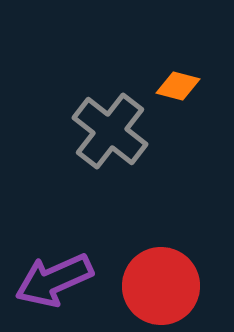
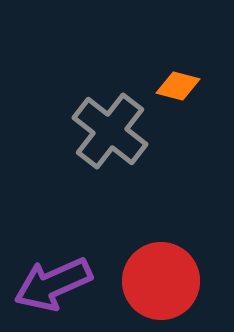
purple arrow: moved 1 px left, 4 px down
red circle: moved 5 px up
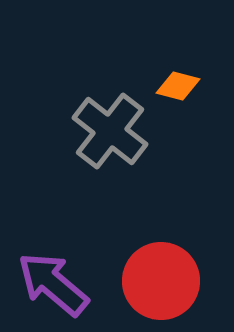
purple arrow: rotated 64 degrees clockwise
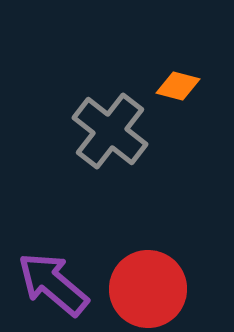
red circle: moved 13 px left, 8 px down
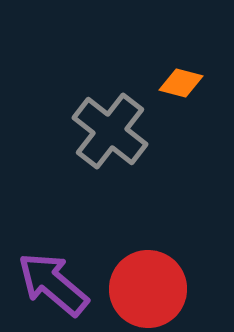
orange diamond: moved 3 px right, 3 px up
